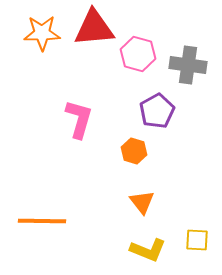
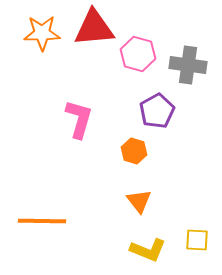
orange triangle: moved 3 px left, 1 px up
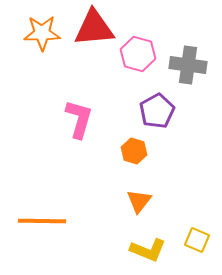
orange triangle: rotated 16 degrees clockwise
yellow square: rotated 20 degrees clockwise
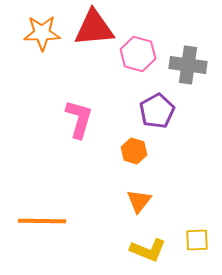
yellow square: rotated 25 degrees counterclockwise
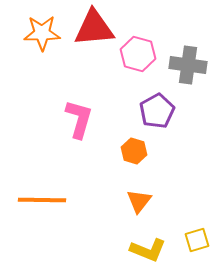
orange line: moved 21 px up
yellow square: rotated 15 degrees counterclockwise
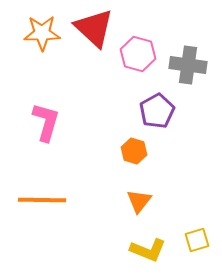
red triangle: rotated 48 degrees clockwise
pink L-shape: moved 33 px left, 3 px down
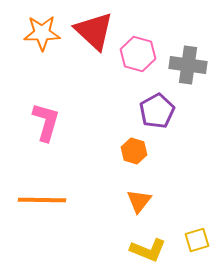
red triangle: moved 3 px down
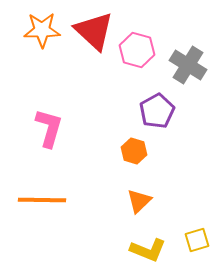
orange star: moved 3 px up
pink hexagon: moved 1 px left, 4 px up
gray cross: rotated 24 degrees clockwise
pink L-shape: moved 3 px right, 6 px down
orange triangle: rotated 8 degrees clockwise
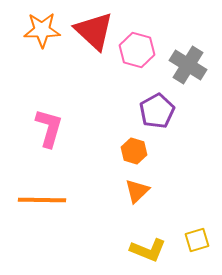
orange triangle: moved 2 px left, 10 px up
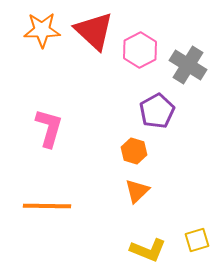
pink hexagon: moved 3 px right; rotated 16 degrees clockwise
orange line: moved 5 px right, 6 px down
